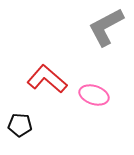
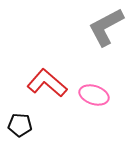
red L-shape: moved 4 px down
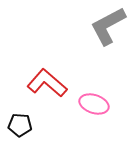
gray L-shape: moved 2 px right, 1 px up
pink ellipse: moved 9 px down
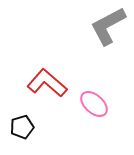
pink ellipse: rotated 24 degrees clockwise
black pentagon: moved 2 px right, 2 px down; rotated 20 degrees counterclockwise
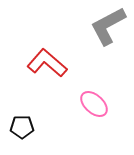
red L-shape: moved 20 px up
black pentagon: rotated 15 degrees clockwise
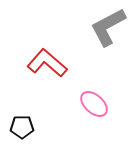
gray L-shape: moved 1 px down
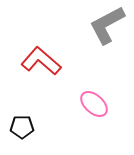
gray L-shape: moved 1 px left, 2 px up
red L-shape: moved 6 px left, 2 px up
